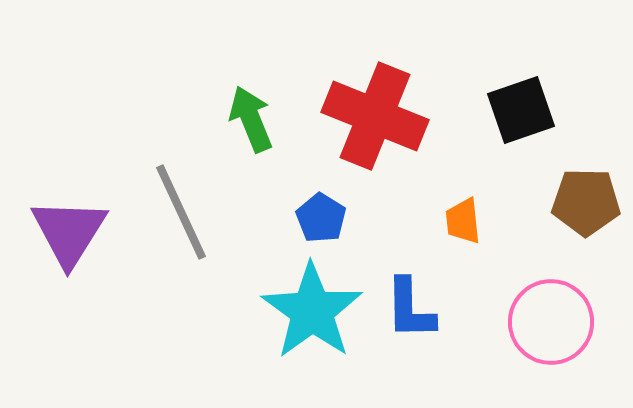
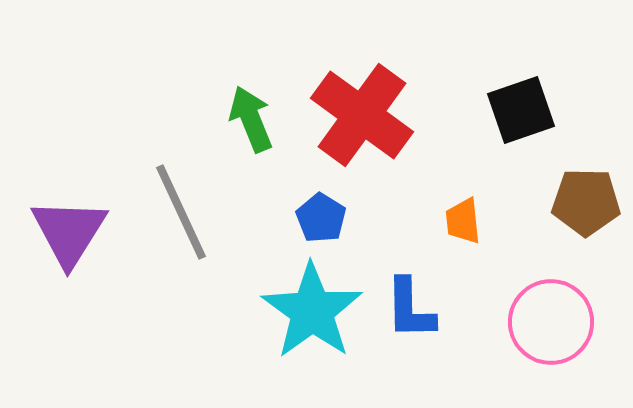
red cross: moved 13 px left, 1 px up; rotated 14 degrees clockwise
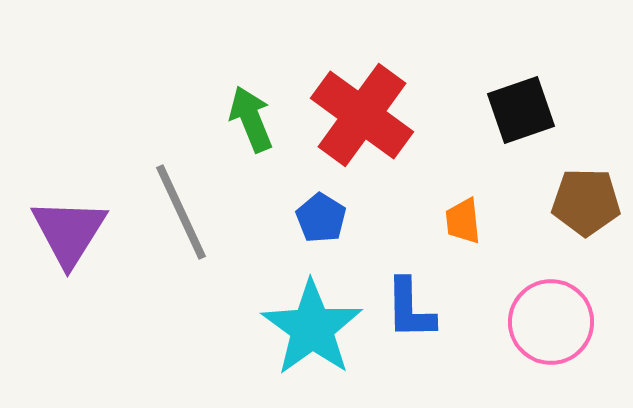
cyan star: moved 17 px down
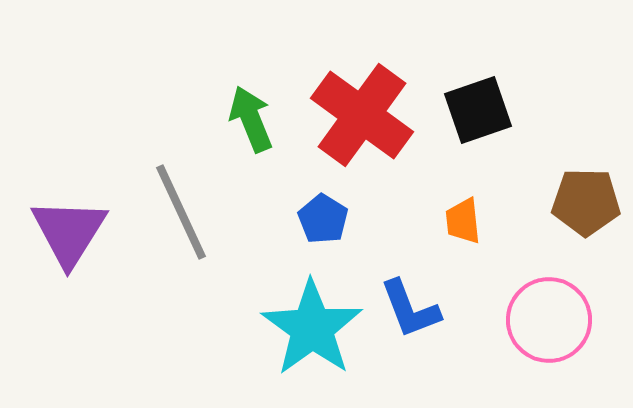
black square: moved 43 px left
blue pentagon: moved 2 px right, 1 px down
blue L-shape: rotated 20 degrees counterclockwise
pink circle: moved 2 px left, 2 px up
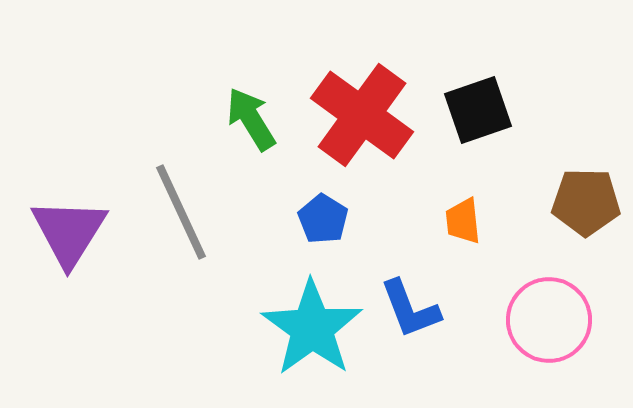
green arrow: rotated 10 degrees counterclockwise
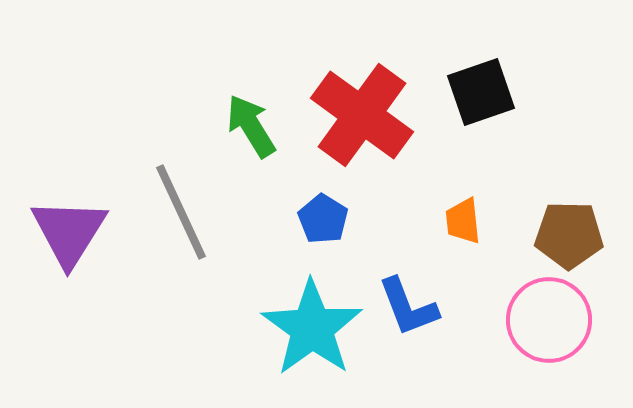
black square: moved 3 px right, 18 px up
green arrow: moved 7 px down
brown pentagon: moved 17 px left, 33 px down
blue L-shape: moved 2 px left, 2 px up
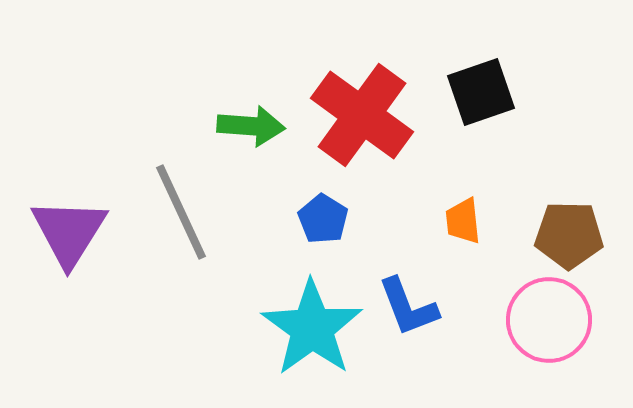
green arrow: rotated 126 degrees clockwise
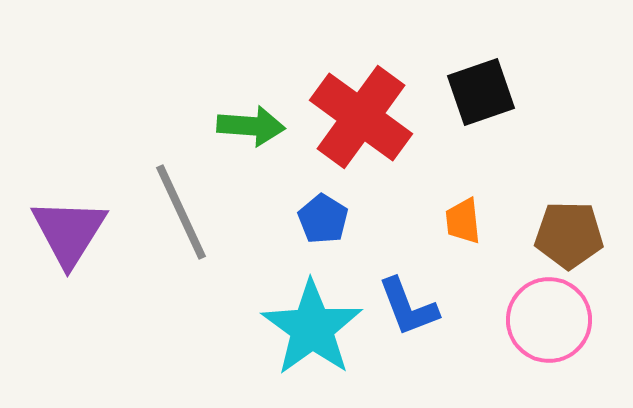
red cross: moved 1 px left, 2 px down
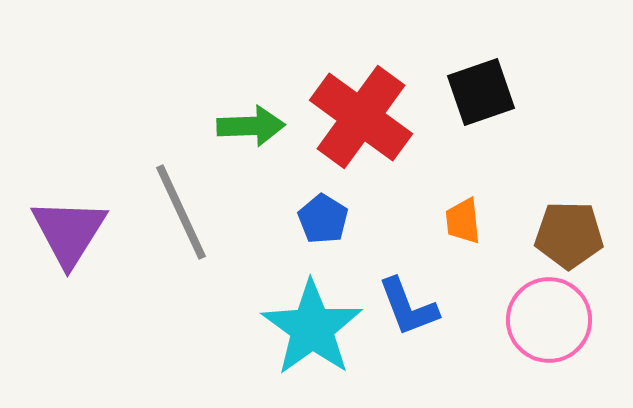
green arrow: rotated 6 degrees counterclockwise
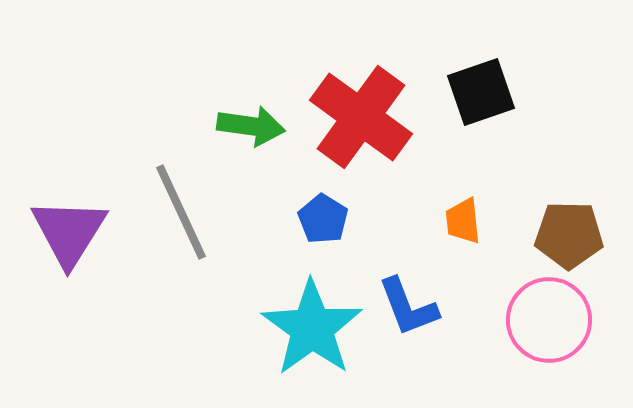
green arrow: rotated 10 degrees clockwise
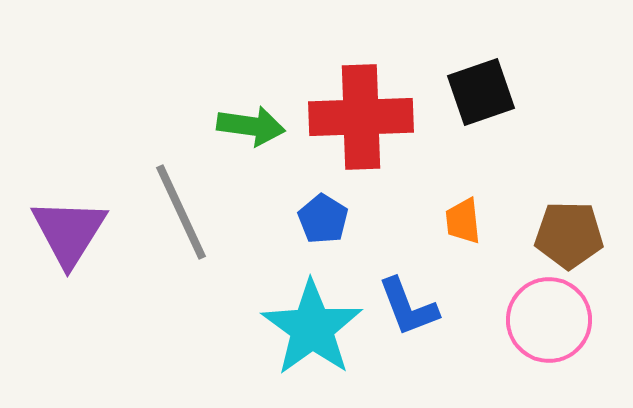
red cross: rotated 38 degrees counterclockwise
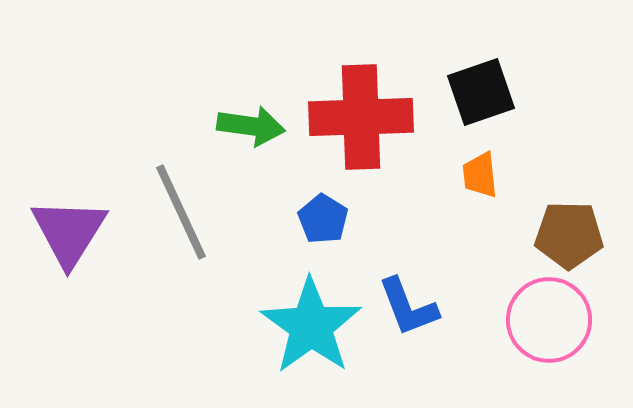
orange trapezoid: moved 17 px right, 46 px up
cyan star: moved 1 px left, 2 px up
